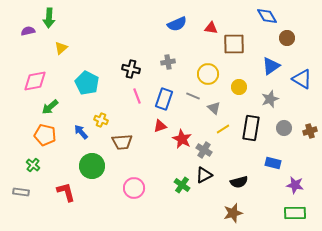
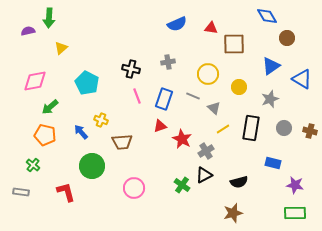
brown cross at (310, 131): rotated 32 degrees clockwise
gray cross at (204, 150): moved 2 px right, 1 px down; rotated 28 degrees clockwise
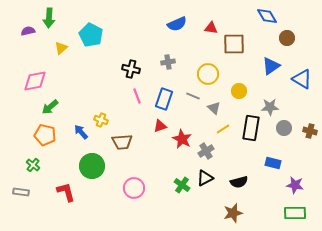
cyan pentagon at (87, 83): moved 4 px right, 48 px up
yellow circle at (239, 87): moved 4 px down
gray star at (270, 99): moved 8 px down; rotated 18 degrees clockwise
black triangle at (204, 175): moved 1 px right, 3 px down
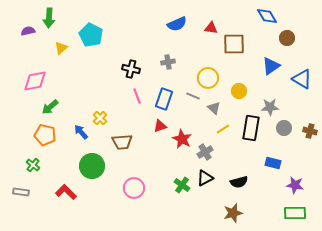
yellow circle at (208, 74): moved 4 px down
yellow cross at (101, 120): moved 1 px left, 2 px up; rotated 24 degrees clockwise
gray cross at (206, 151): moved 1 px left, 1 px down
red L-shape at (66, 192): rotated 30 degrees counterclockwise
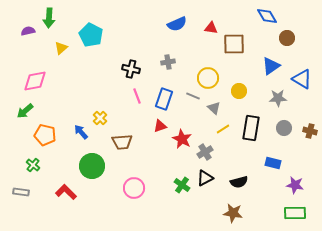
green arrow at (50, 107): moved 25 px left, 4 px down
gray star at (270, 107): moved 8 px right, 9 px up
brown star at (233, 213): rotated 24 degrees clockwise
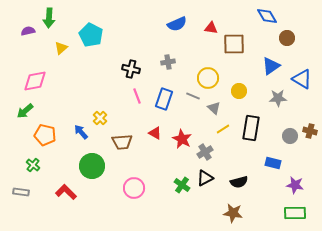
red triangle at (160, 126): moved 5 px left, 7 px down; rotated 48 degrees clockwise
gray circle at (284, 128): moved 6 px right, 8 px down
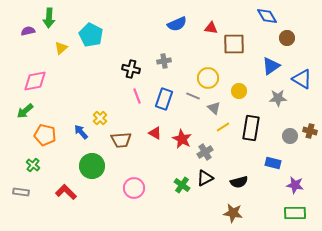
gray cross at (168, 62): moved 4 px left, 1 px up
yellow line at (223, 129): moved 2 px up
brown trapezoid at (122, 142): moved 1 px left, 2 px up
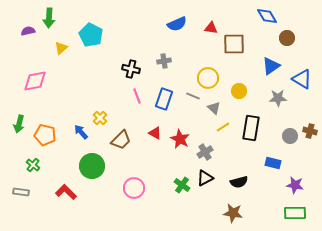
green arrow at (25, 111): moved 6 px left, 13 px down; rotated 36 degrees counterclockwise
red star at (182, 139): moved 2 px left
brown trapezoid at (121, 140): rotated 40 degrees counterclockwise
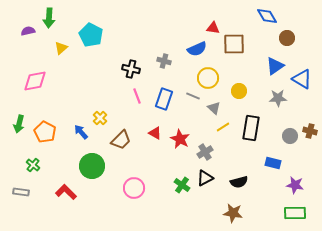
blue semicircle at (177, 24): moved 20 px right, 25 px down
red triangle at (211, 28): moved 2 px right
gray cross at (164, 61): rotated 24 degrees clockwise
blue triangle at (271, 66): moved 4 px right
orange pentagon at (45, 135): moved 3 px up; rotated 15 degrees clockwise
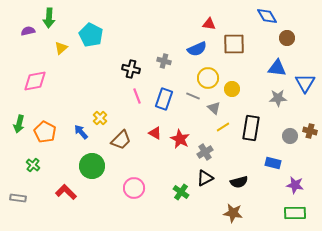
red triangle at (213, 28): moved 4 px left, 4 px up
blue triangle at (275, 66): moved 2 px right, 2 px down; rotated 42 degrees clockwise
blue triangle at (302, 79): moved 3 px right, 4 px down; rotated 30 degrees clockwise
yellow circle at (239, 91): moved 7 px left, 2 px up
green cross at (182, 185): moved 1 px left, 7 px down
gray rectangle at (21, 192): moved 3 px left, 6 px down
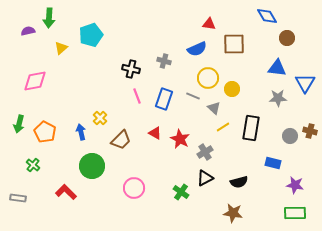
cyan pentagon at (91, 35): rotated 25 degrees clockwise
blue arrow at (81, 132): rotated 28 degrees clockwise
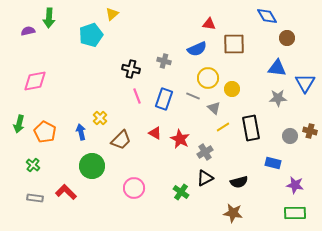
yellow triangle at (61, 48): moved 51 px right, 34 px up
black rectangle at (251, 128): rotated 20 degrees counterclockwise
gray rectangle at (18, 198): moved 17 px right
